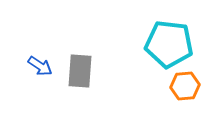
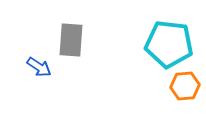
blue arrow: moved 1 px left, 1 px down
gray rectangle: moved 9 px left, 31 px up
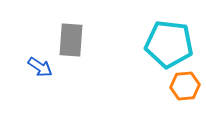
blue arrow: moved 1 px right
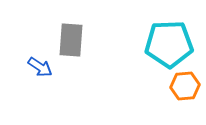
cyan pentagon: rotated 9 degrees counterclockwise
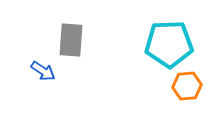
blue arrow: moved 3 px right, 4 px down
orange hexagon: moved 2 px right
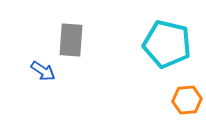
cyan pentagon: moved 2 px left; rotated 15 degrees clockwise
orange hexagon: moved 14 px down
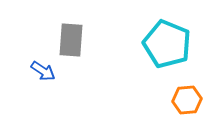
cyan pentagon: rotated 9 degrees clockwise
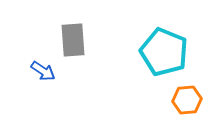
gray rectangle: moved 2 px right; rotated 8 degrees counterclockwise
cyan pentagon: moved 3 px left, 8 px down
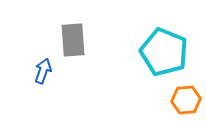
blue arrow: rotated 105 degrees counterclockwise
orange hexagon: moved 1 px left
